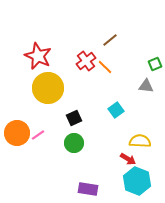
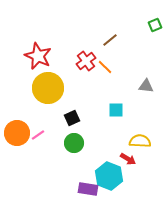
green square: moved 39 px up
cyan square: rotated 35 degrees clockwise
black square: moved 2 px left
cyan hexagon: moved 28 px left, 5 px up
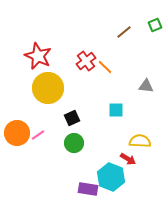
brown line: moved 14 px right, 8 px up
cyan hexagon: moved 2 px right, 1 px down
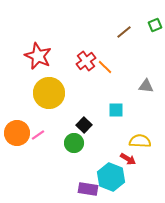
yellow circle: moved 1 px right, 5 px down
black square: moved 12 px right, 7 px down; rotated 21 degrees counterclockwise
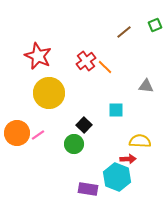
green circle: moved 1 px down
red arrow: rotated 35 degrees counterclockwise
cyan hexagon: moved 6 px right
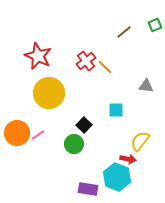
yellow semicircle: rotated 55 degrees counterclockwise
red arrow: rotated 14 degrees clockwise
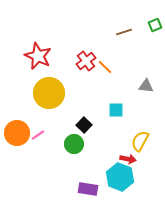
brown line: rotated 21 degrees clockwise
yellow semicircle: rotated 10 degrees counterclockwise
cyan hexagon: moved 3 px right
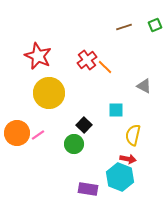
brown line: moved 5 px up
red cross: moved 1 px right, 1 px up
gray triangle: moved 2 px left; rotated 21 degrees clockwise
yellow semicircle: moved 7 px left, 6 px up; rotated 15 degrees counterclockwise
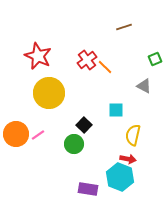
green square: moved 34 px down
orange circle: moved 1 px left, 1 px down
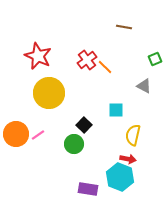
brown line: rotated 28 degrees clockwise
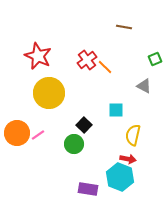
orange circle: moved 1 px right, 1 px up
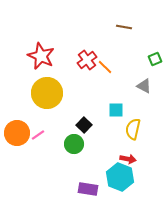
red star: moved 3 px right
yellow circle: moved 2 px left
yellow semicircle: moved 6 px up
